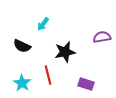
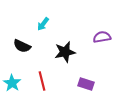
red line: moved 6 px left, 6 px down
cyan star: moved 10 px left
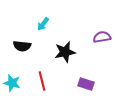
black semicircle: rotated 18 degrees counterclockwise
cyan star: rotated 18 degrees counterclockwise
